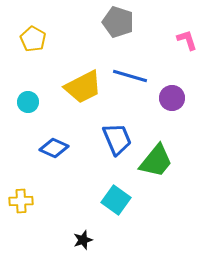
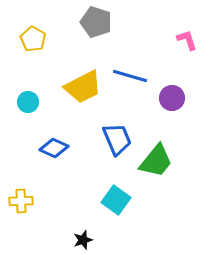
gray pentagon: moved 22 px left
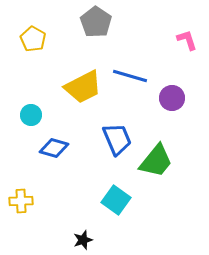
gray pentagon: rotated 16 degrees clockwise
cyan circle: moved 3 px right, 13 px down
blue diamond: rotated 8 degrees counterclockwise
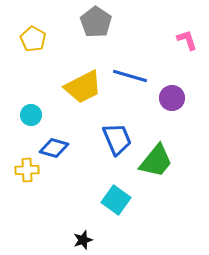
yellow cross: moved 6 px right, 31 px up
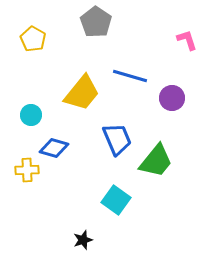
yellow trapezoid: moved 1 px left, 6 px down; rotated 24 degrees counterclockwise
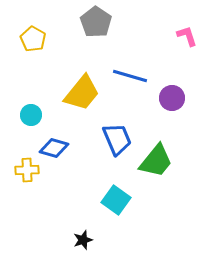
pink L-shape: moved 4 px up
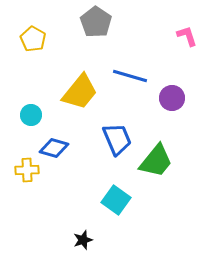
yellow trapezoid: moved 2 px left, 1 px up
